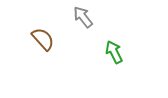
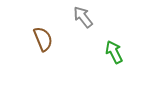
brown semicircle: rotated 20 degrees clockwise
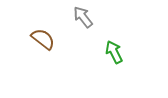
brown semicircle: rotated 30 degrees counterclockwise
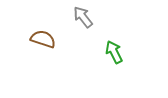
brown semicircle: rotated 20 degrees counterclockwise
